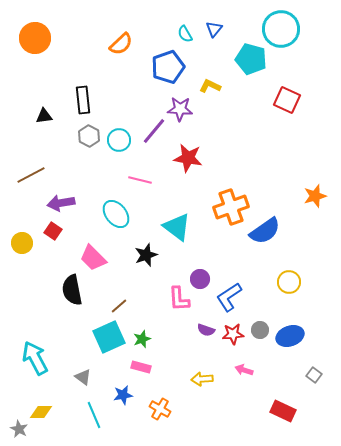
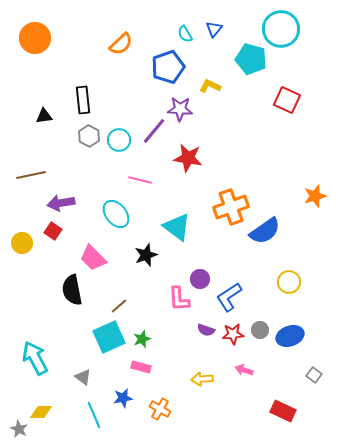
brown line at (31, 175): rotated 16 degrees clockwise
blue star at (123, 395): moved 3 px down
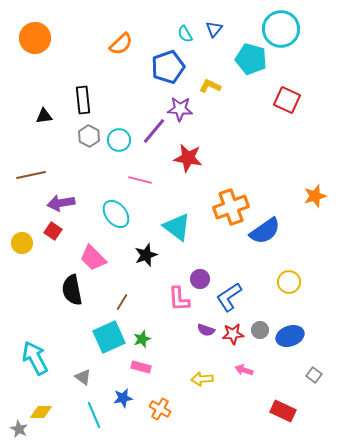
brown line at (119, 306): moved 3 px right, 4 px up; rotated 18 degrees counterclockwise
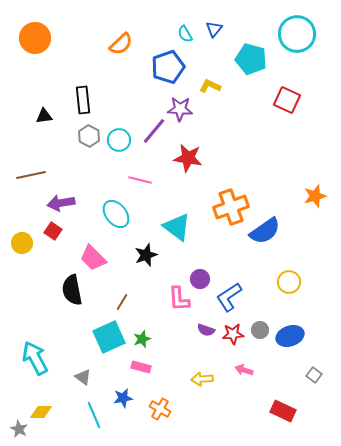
cyan circle at (281, 29): moved 16 px right, 5 px down
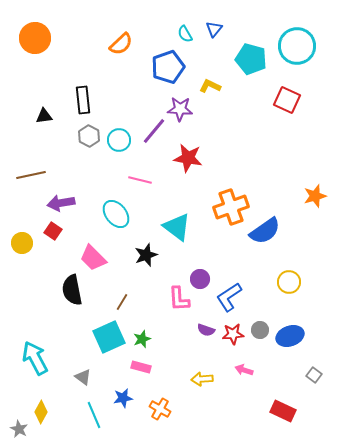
cyan circle at (297, 34): moved 12 px down
yellow diamond at (41, 412): rotated 60 degrees counterclockwise
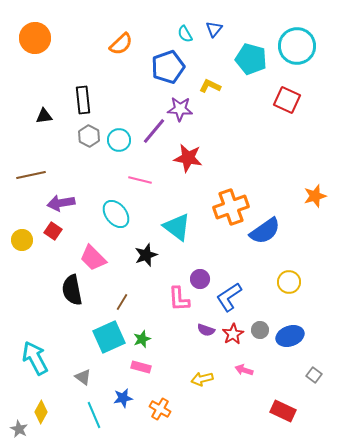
yellow circle at (22, 243): moved 3 px up
red star at (233, 334): rotated 25 degrees counterclockwise
yellow arrow at (202, 379): rotated 10 degrees counterclockwise
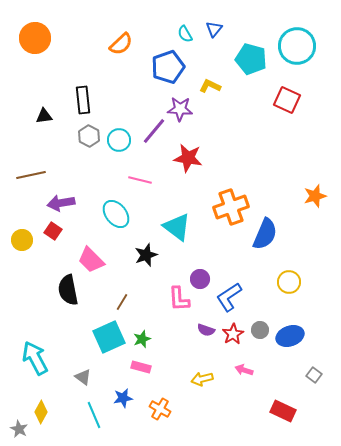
blue semicircle at (265, 231): moved 3 px down; rotated 32 degrees counterclockwise
pink trapezoid at (93, 258): moved 2 px left, 2 px down
black semicircle at (72, 290): moved 4 px left
